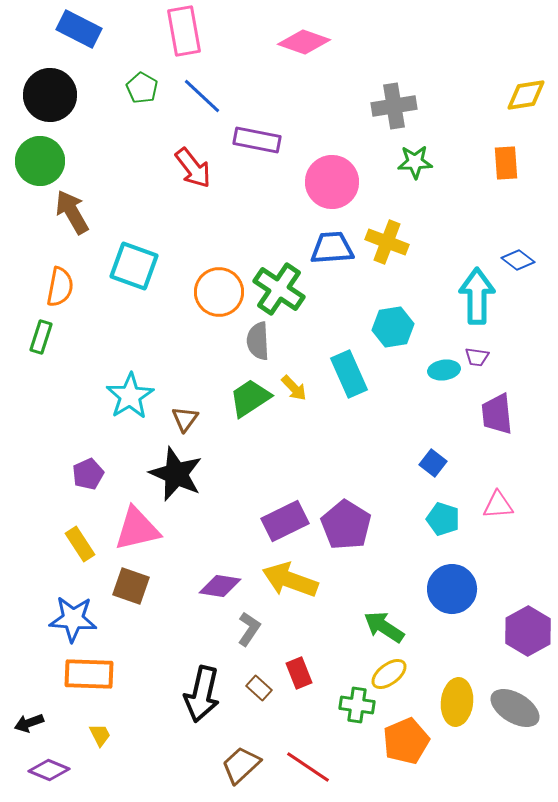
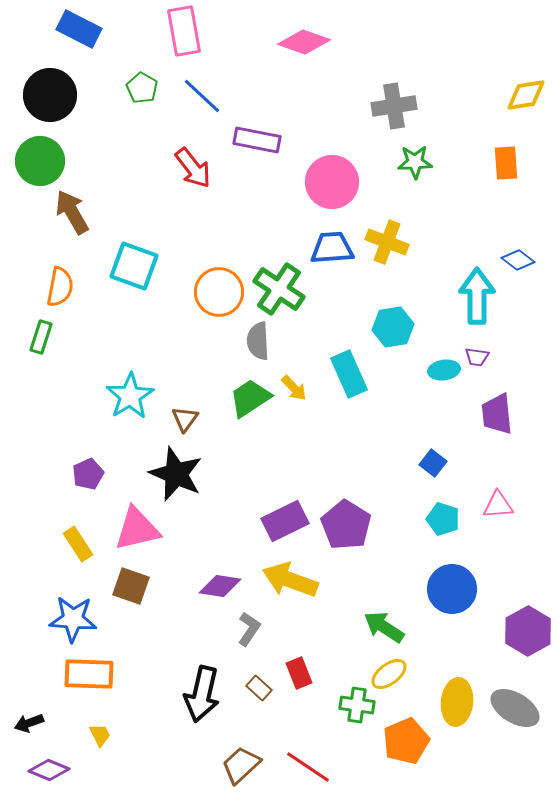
yellow rectangle at (80, 544): moved 2 px left
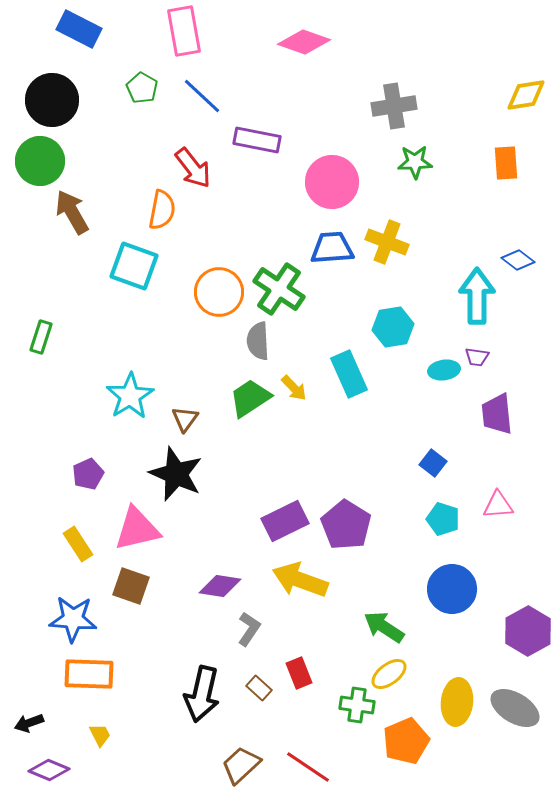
black circle at (50, 95): moved 2 px right, 5 px down
orange semicircle at (60, 287): moved 102 px right, 77 px up
yellow arrow at (290, 580): moved 10 px right
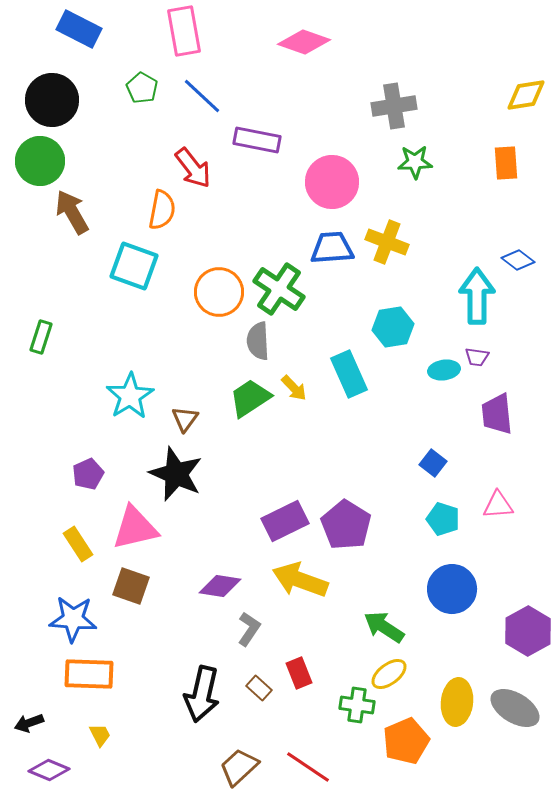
pink triangle at (137, 529): moved 2 px left, 1 px up
brown trapezoid at (241, 765): moved 2 px left, 2 px down
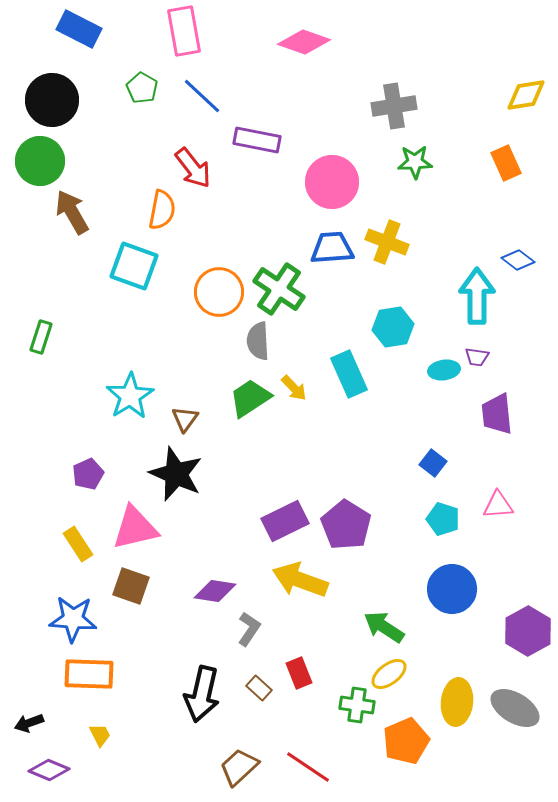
orange rectangle at (506, 163): rotated 20 degrees counterclockwise
purple diamond at (220, 586): moved 5 px left, 5 px down
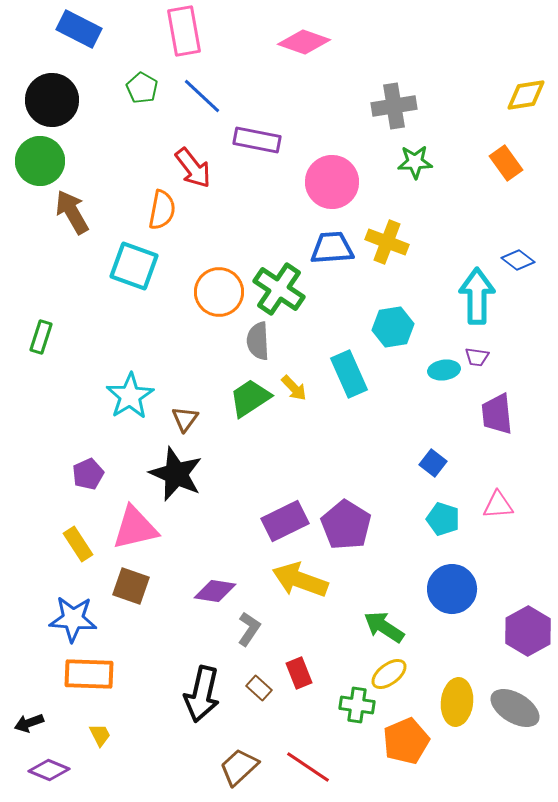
orange rectangle at (506, 163): rotated 12 degrees counterclockwise
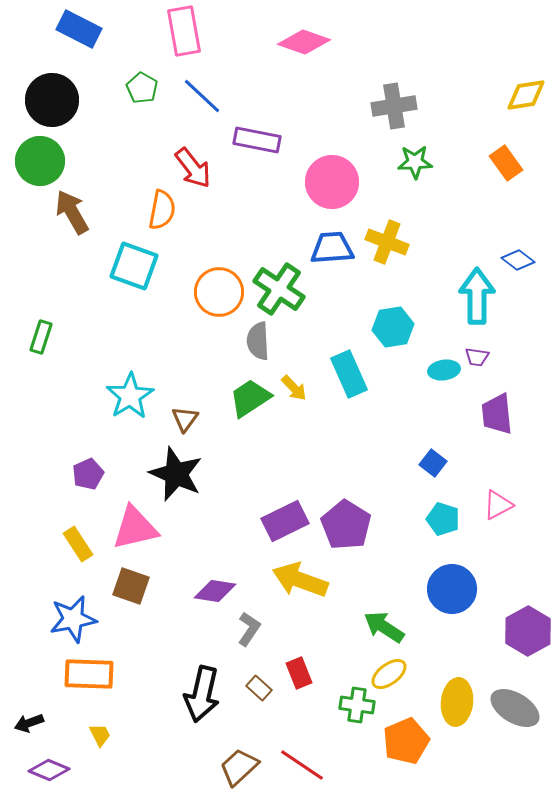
pink triangle at (498, 505): rotated 24 degrees counterclockwise
blue star at (73, 619): rotated 15 degrees counterclockwise
red line at (308, 767): moved 6 px left, 2 px up
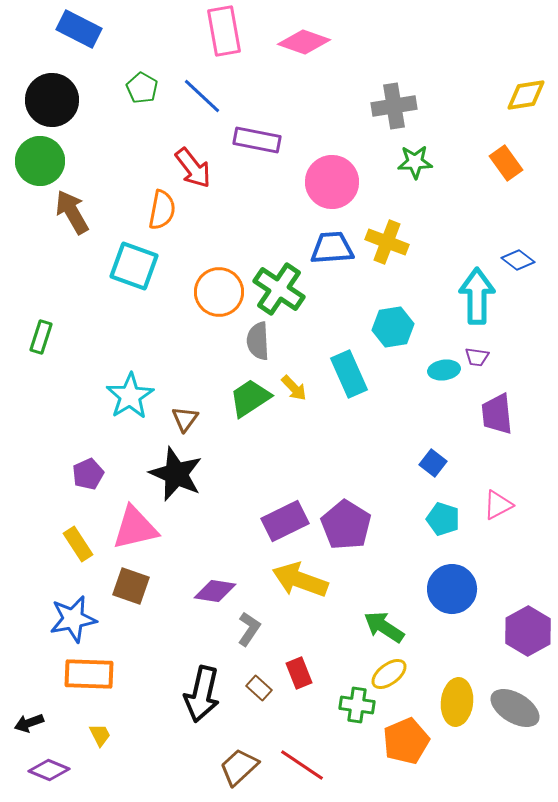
pink rectangle at (184, 31): moved 40 px right
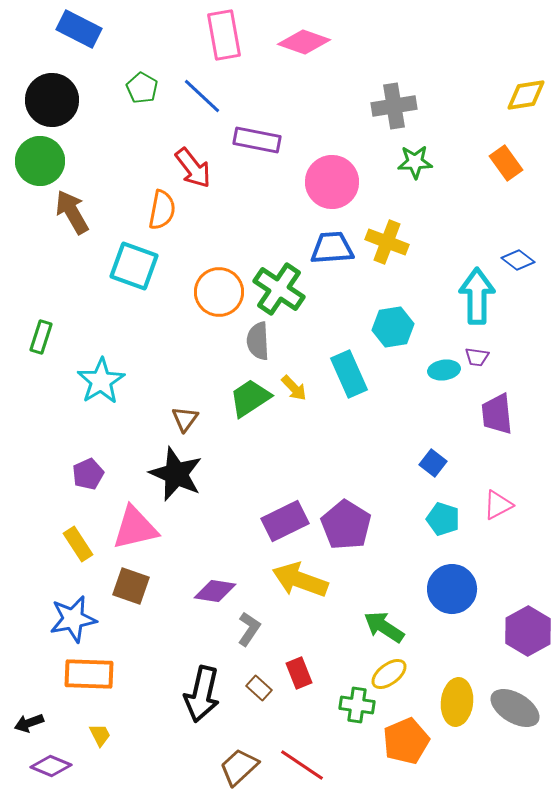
pink rectangle at (224, 31): moved 4 px down
cyan star at (130, 396): moved 29 px left, 15 px up
purple diamond at (49, 770): moved 2 px right, 4 px up
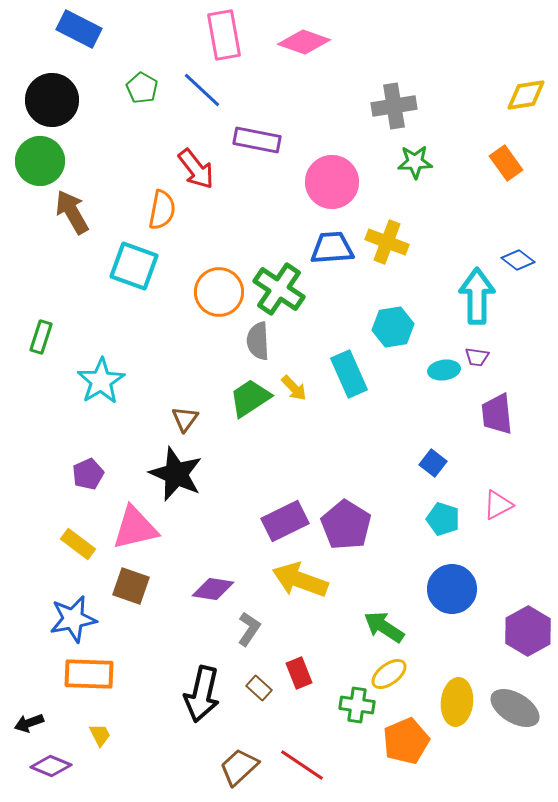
blue line at (202, 96): moved 6 px up
red arrow at (193, 168): moved 3 px right, 1 px down
yellow rectangle at (78, 544): rotated 20 degrees counterclockwise
purple diamond at (215, 591): moved 2 px left, 2 px up
